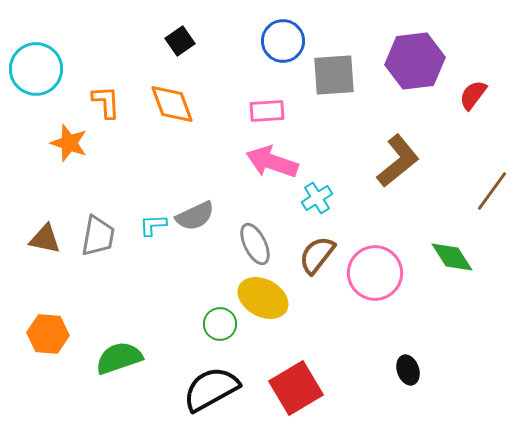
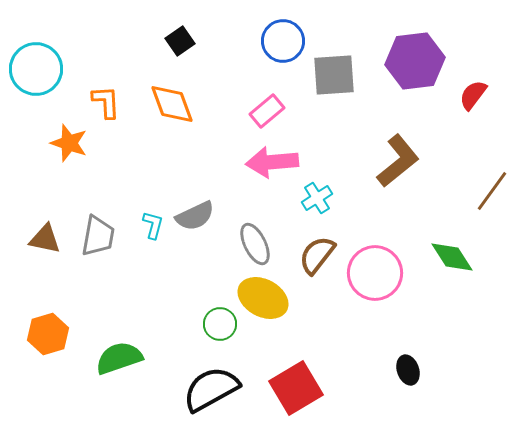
pink rectangle: rotated 36 degrees counterclockwise
pink arrow: rotated 24 degrees counterclockwise
cyan L-shape: rotated 108 degrees clockwise
orange hexagon: rotated 21 degrees counterclockwise
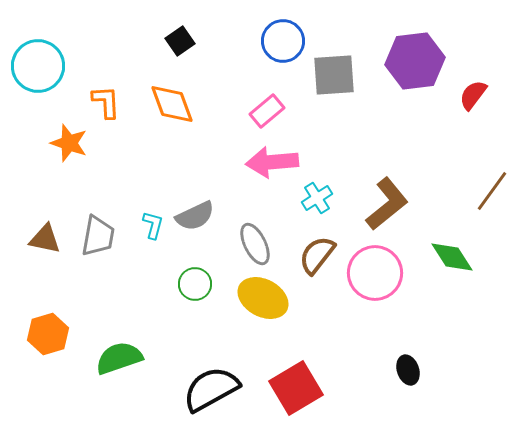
cyan circle: moved 2 px right, 3 px up
brown L-shape: moved 11 px left, 43 px down
green circle: moved 25 px left, 40 px up
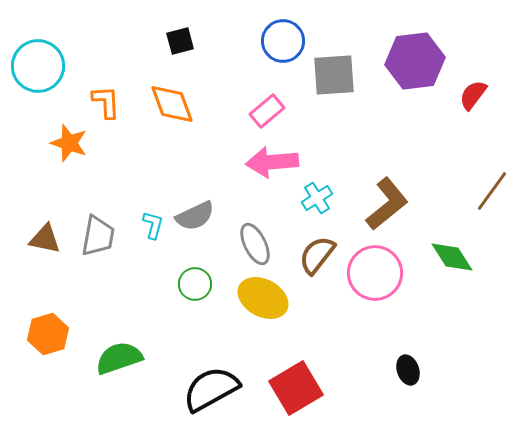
black square: rotated 20 degrees clockwise
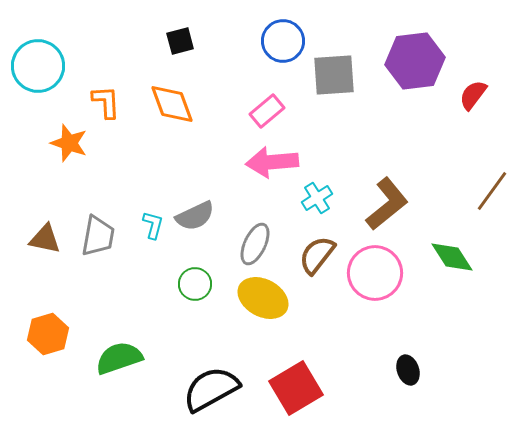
gray ellipse: rotated 51 degrees clockwise
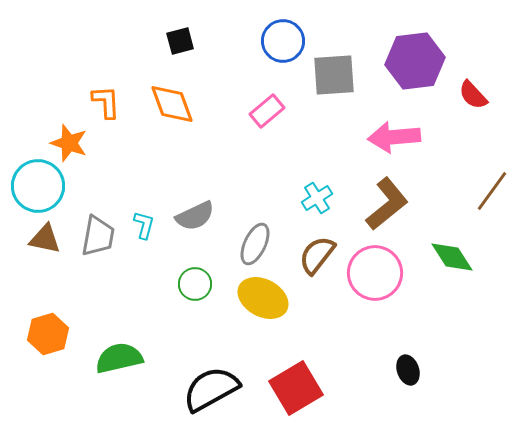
cyan circle: moved 120 px down
red semicircle: rotated 80 degrees counterclockwise
pink arrow: moved 122 px right, 25 px up
cyan L-shape: moved 9 px left
green semicircle: rotated 6 degrees clockwise
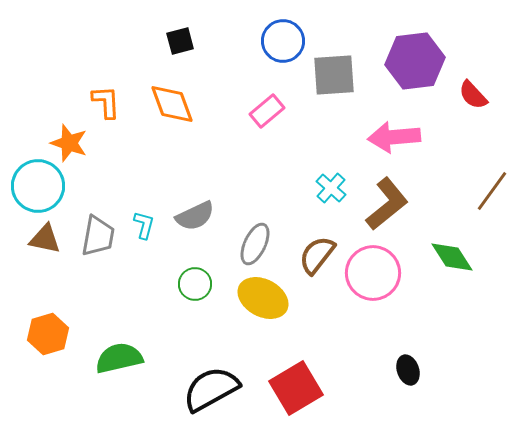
cyan cross: moved 14 px right, 10 px up; rotated 16 degrees counterclockwise
pink circle: moved 2 px left
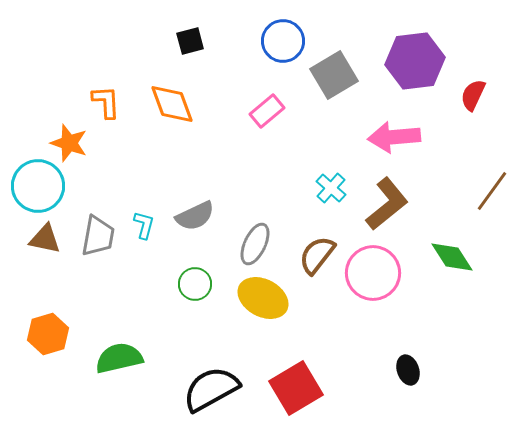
black square: moved 10 px right
gray square: rotated 27 degrees counterclockwise
red semicircle: rotated 68 degrees clockwise
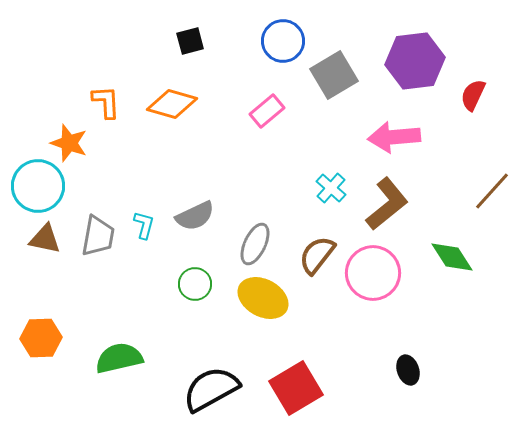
orange diamond: rotated 54 degrees counterclockwise
brown line: rotated 6 degrees clockwise
orange hexagon: moved 7 px left, 4 px down; rotated 15 degrees clockwise
